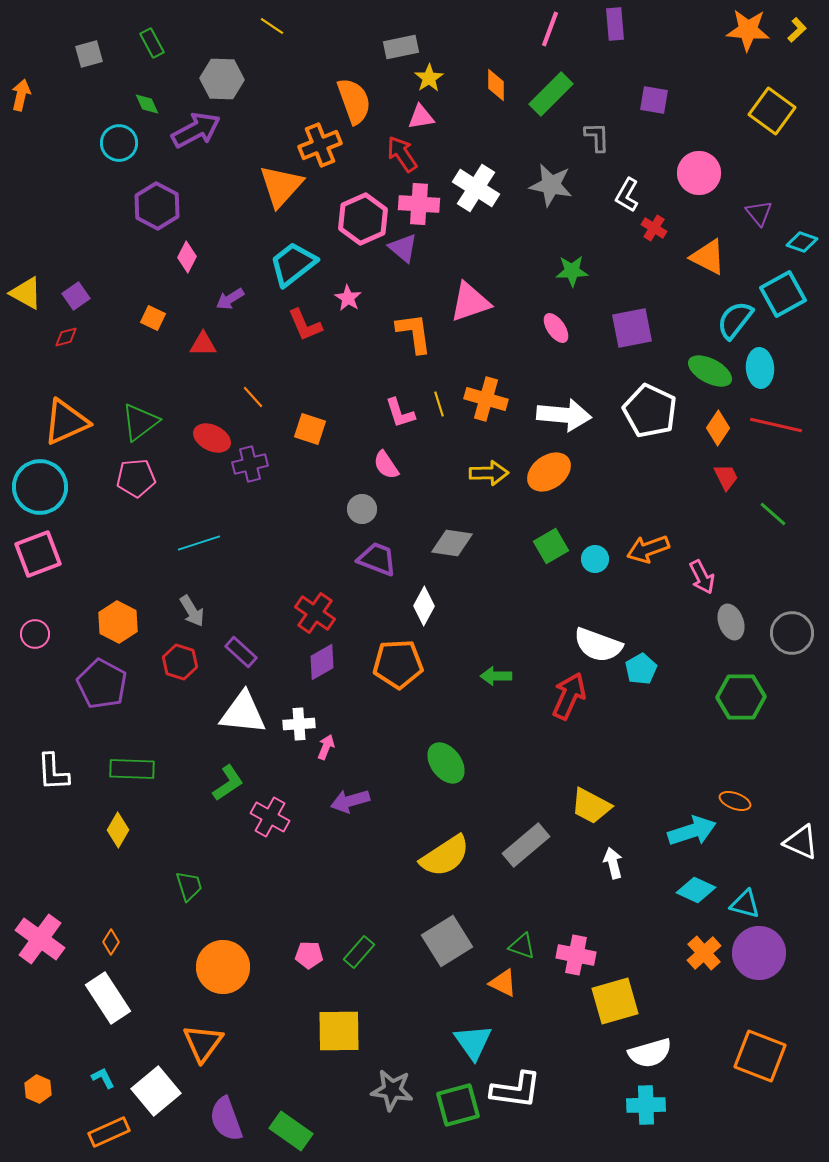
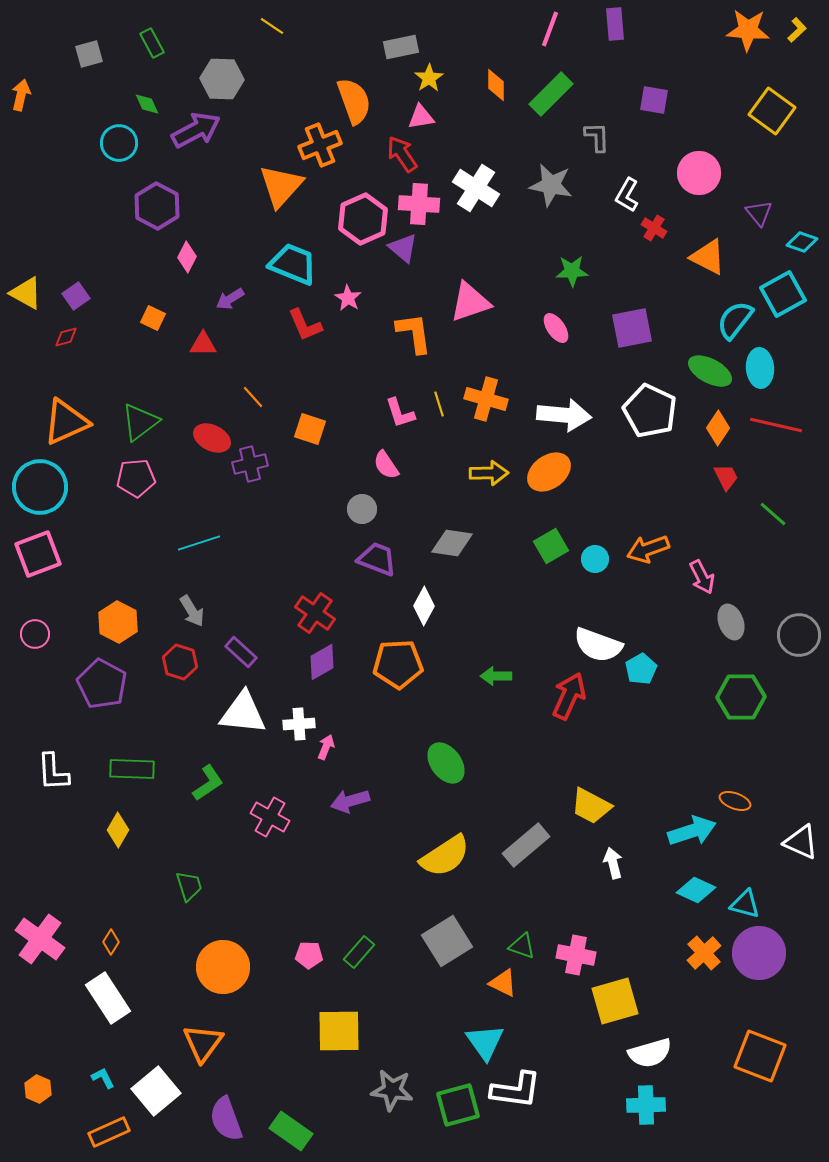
cyan trapezoid at (293, 264): rotated 60 degrees clockwise
gray circle at (792, 633): moved 7 px right, 2 px down
green L-shape at (228, 783): moved 20 px left
cyan triangle at (473, 1042): moved 12 px right
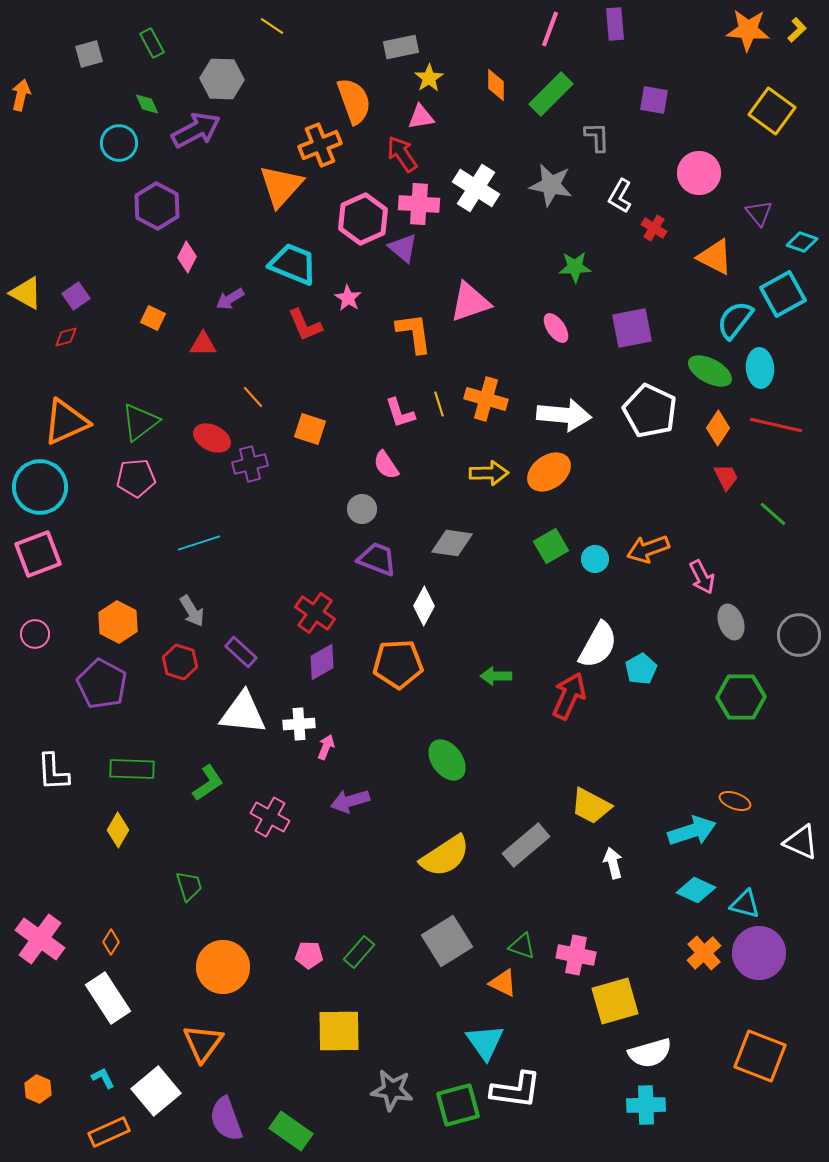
white L-shape at (627, 195): moved 7 px left, 1 px down
orange triangle at (708, 257): moved 7 px right
green star at (572, 271): moved 3 px right, 4 px up
white semicircle at (598, 645): rotated 81 degrees counterclockwise
green ellipse at (446, 763): moved 1 px right, 3 px up
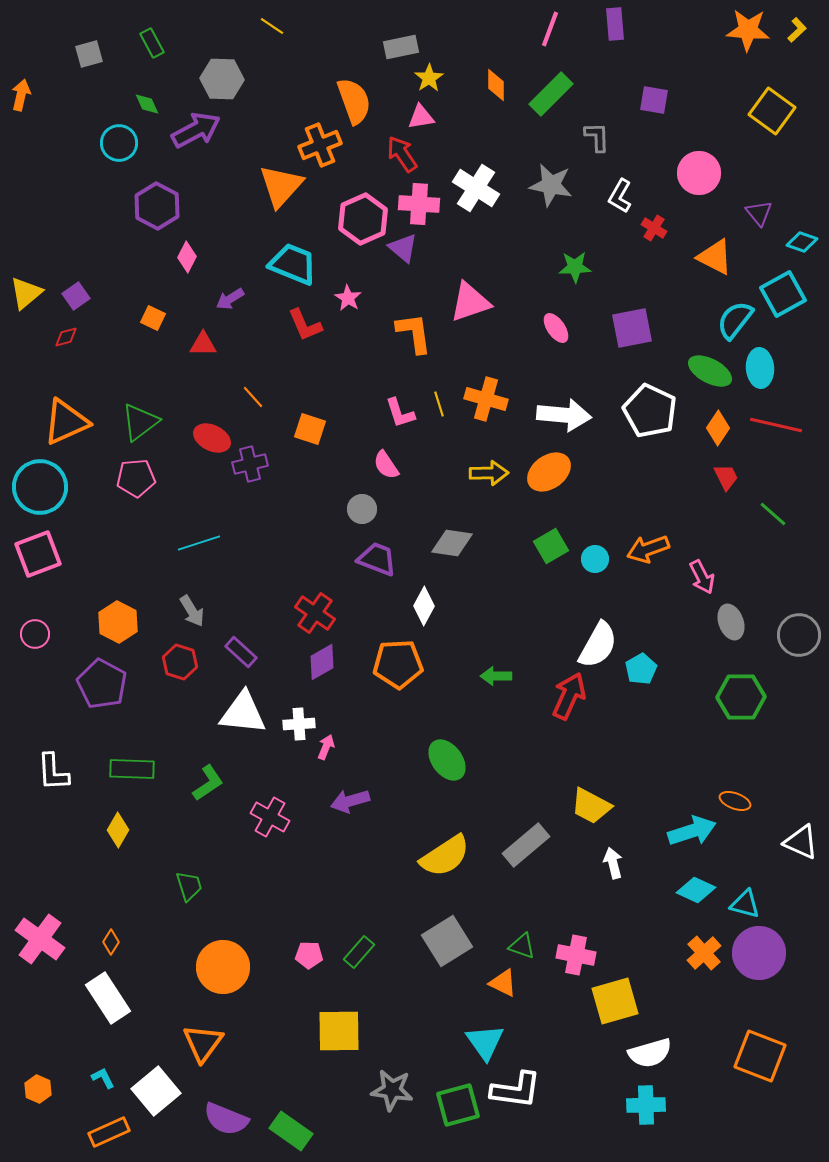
yellow triangle at (26, 293): rotated 51 degrees clockwise
purple semicircle at (226, 1119): rotated 48 degrees counterclockwise
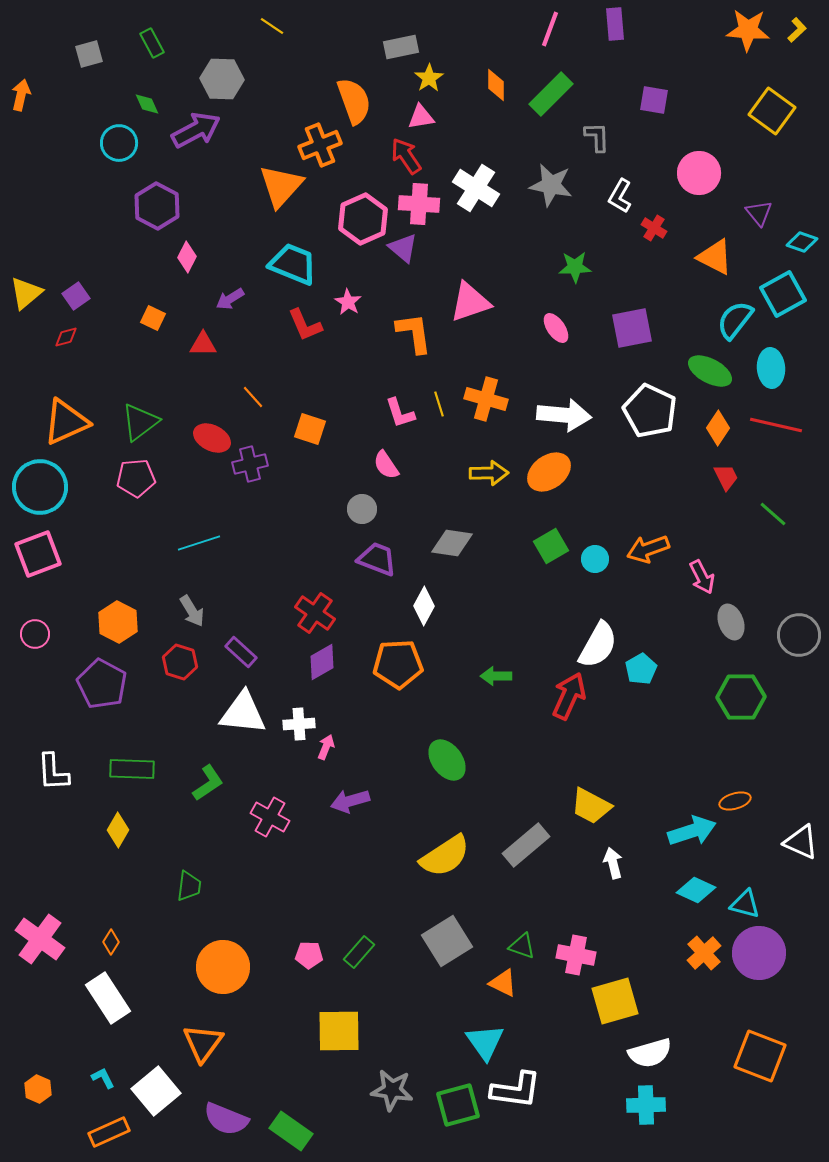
red arrow at (402, 154): moved 4 px right, 2 px down
pink star at (348, 298): moved 4 px down
cyan ellipse at (760, 368): moved 11 px right
orange ellipse at (735, 801): rotated 36 degrees counterclockwise
green trapezoid at (189, 886): rotated 24 degrees clockwise
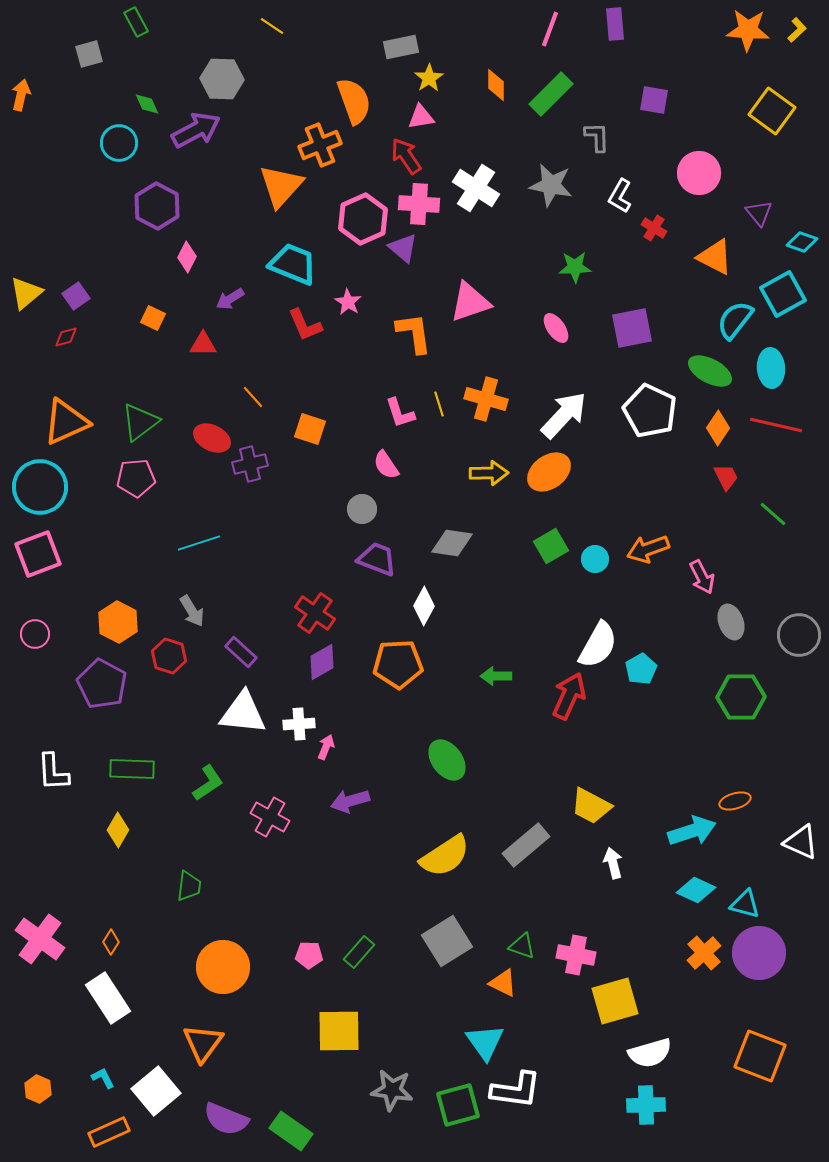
green rectangle at (152, 43): moved 16 px left, 21 px up
white arrow at (564, 415): rotated 52 degrees counterclockwise
red hexagon at (180, 662): moved 11 px left, 6 px up
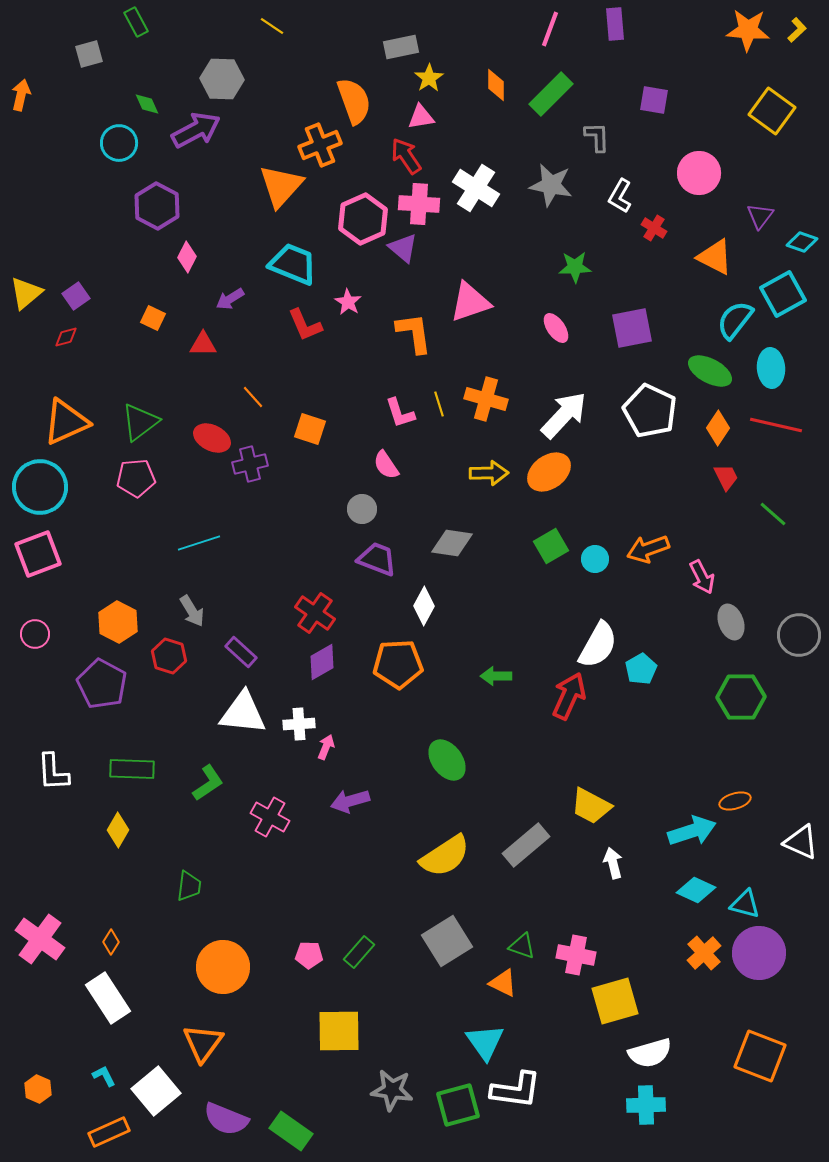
purple triangle at (759, 213): moved 1 px right, 3 px down; rotated 16 degrees clockwise
cyan L-shape at (103, 1078): moved 1 px right, 2 px up
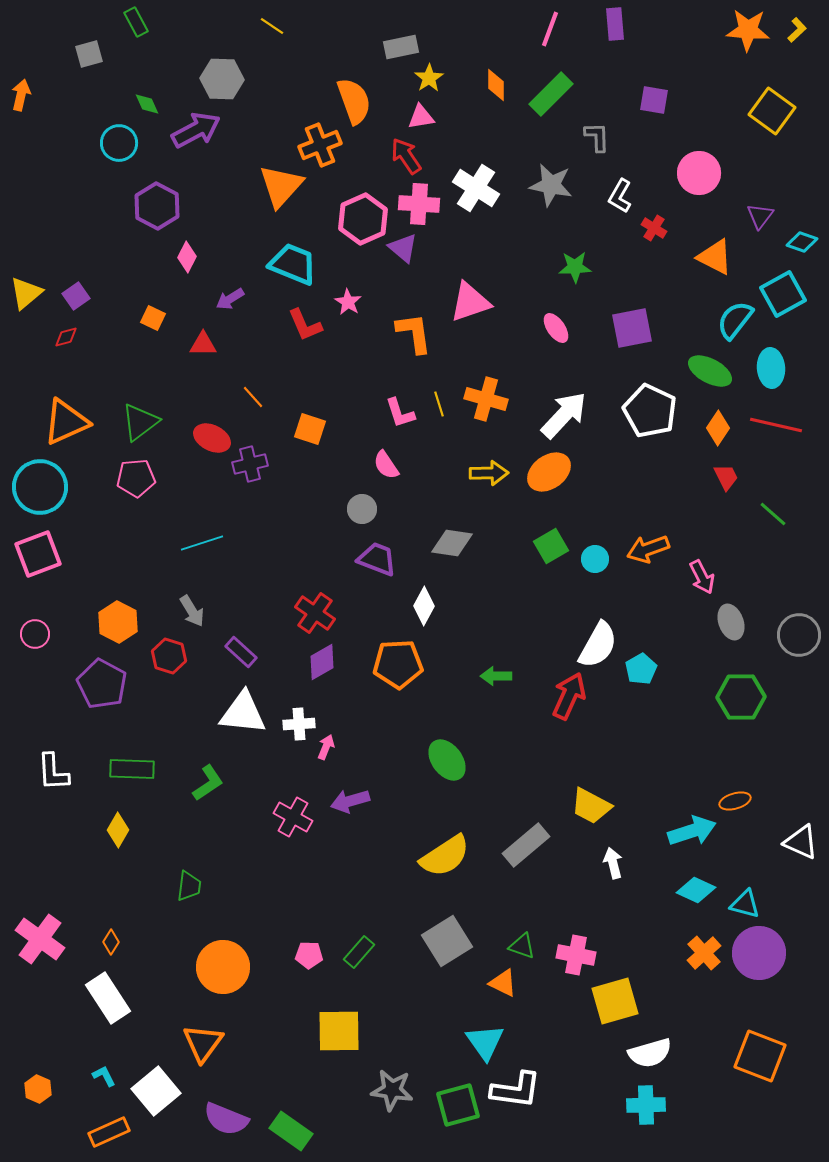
cyan line at (199, 543): moved 3 px right
pink cross at (270, 817): moved 23 px right
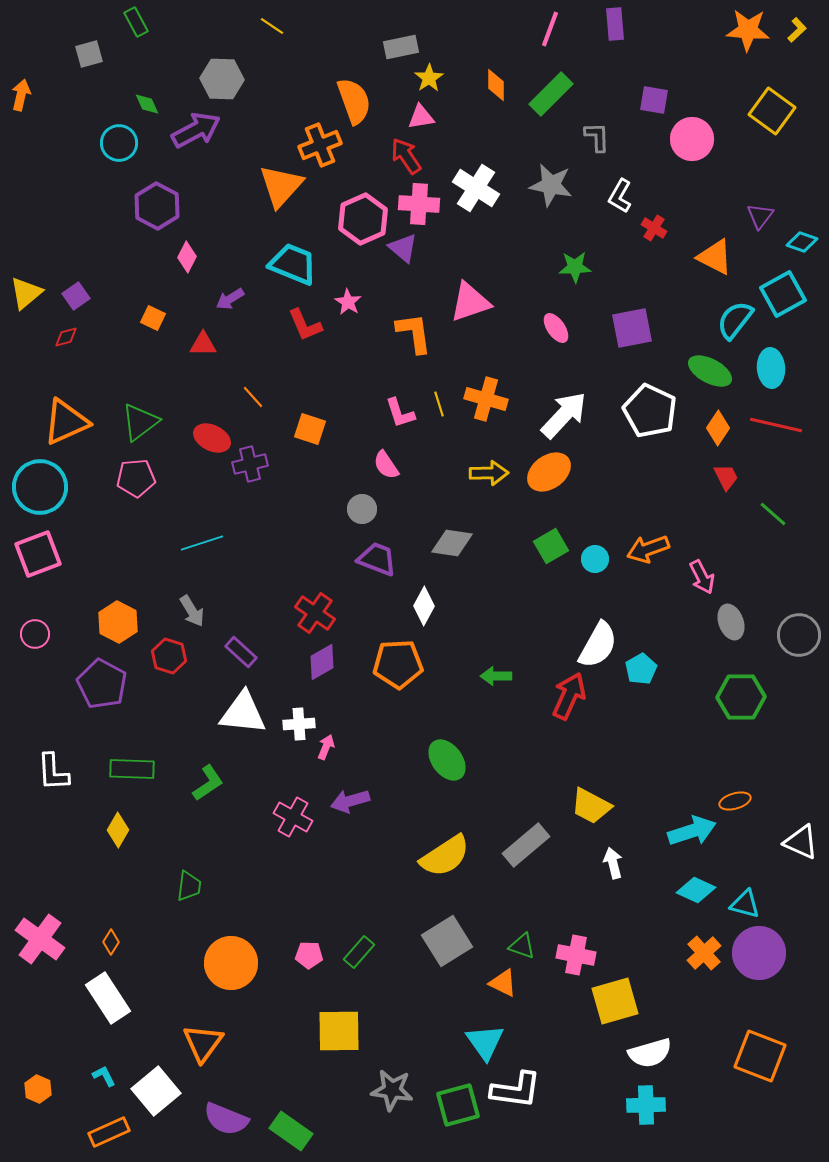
pink circle at (699, 173): moved 7 px left, 34 px up
orange circle at (223, 967): moved 8 px right, 4 px up
